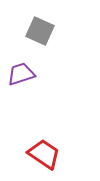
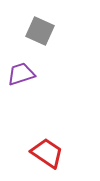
red trapezoid: moved 3 px right, 1 px up
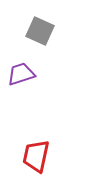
red trapezoid: moved 11 px left, 3 px down; rotated 112 degrees counterclockwise
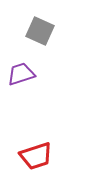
red trapezoid: rotated 120 degrees counterclockwise
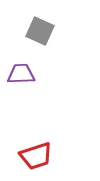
purple trapezoid: rotated 16 degrees clockwise
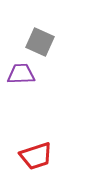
gray square: moved 11 px down
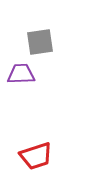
gray square: rotated 32 degrees counterclockwise
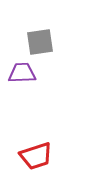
purple trapezoid: moved 1 px right, 1 px up
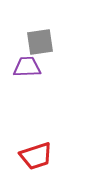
purple trapezoid: moved 5 px right, 6 px up
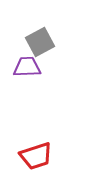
gray square: rotated 20 degrees counterclockwise
